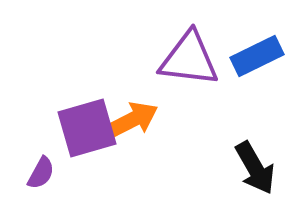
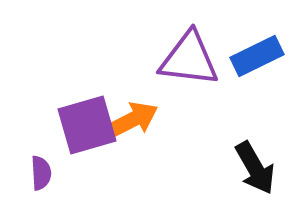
purple square: moved 3 px up
purple semicircle: rotated 32 degrees counterclockwise
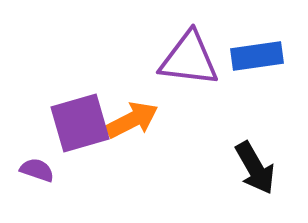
blue rectangle: rotated 18 degrees clockwise
purple square: moved 7 px left, 2 px up
purple semicircle: moved 4 px left, 3 px up; rotated 68 degrees counterclockwise
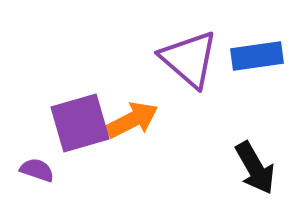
purple triangle: rotated 34 degrees clockwise
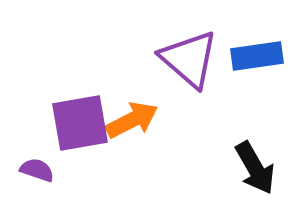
purple square: rotated 6 degrees clockwise
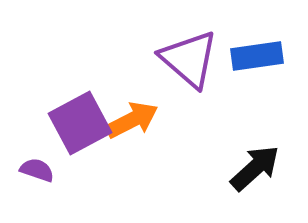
purple square: rotated 18 degrees counterclockwise
black arrow: rotated 102 degrees counterclockwise
